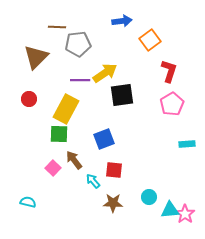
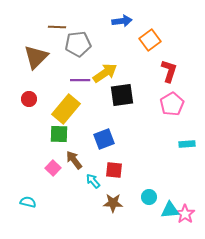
yellow rectangle: rotated 12 degrees clockwise
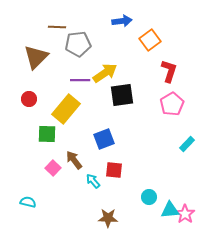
green square: moved 12 px left
cyan rectangle: rotated 42 degrees counterclockwise
brown star: moved 5 px left, 15 px down
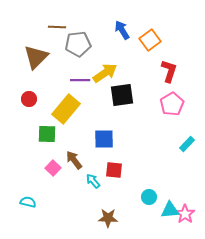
blue arrow: moved 9 px down; rotated 114 degrees counterclockwise
blue square: rotated 20 degrees clockwise
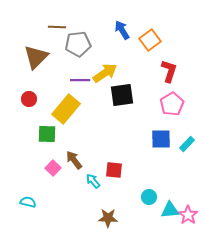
blue square: moved 57 px right
pink star: moved 3 px right, 1 px down
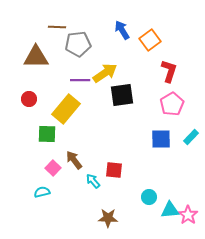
brown triangle: rotated 44 degrees clockwise
cyan rectangle: moved 4 px right, 7 px up
cyan semicircle: moved 14 px right, 10 px up; rotated 28 degrees counterclockwise
